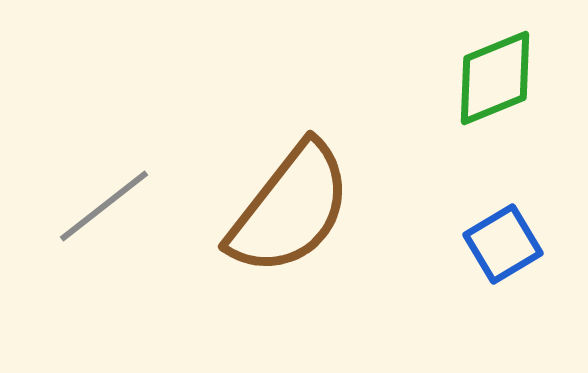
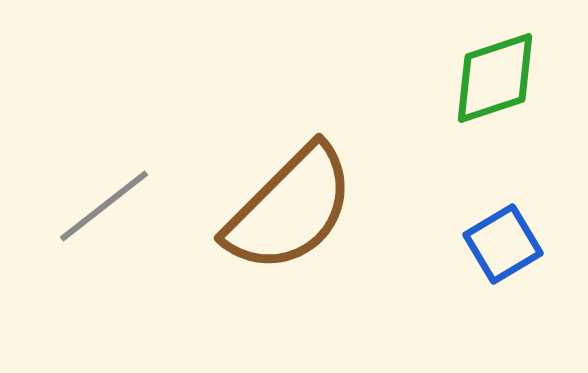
green diamond: rotated 4 degrees clockwise
brown semicircle: rotated 7 degrees clockwise
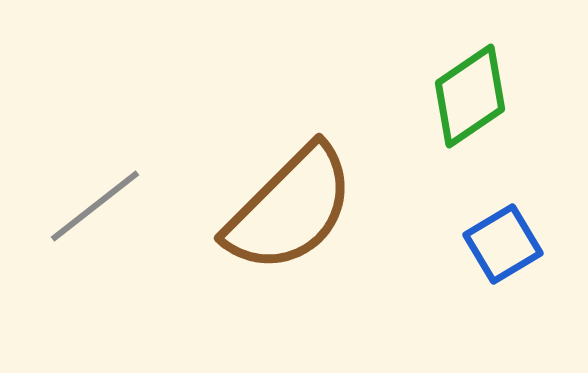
green diamond: moved 25 px left, 18 px down; rotated 16 degrees counterclockwise
gray line: moved 9 px left
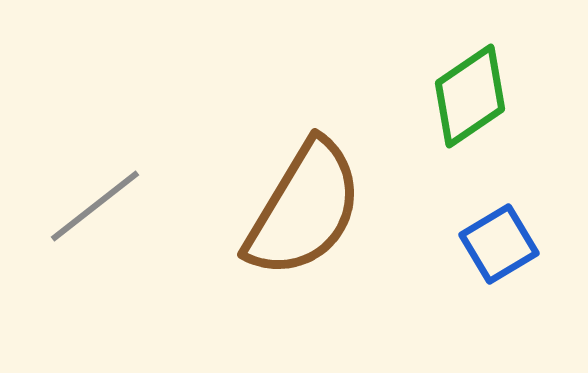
brown semicircle: moved 14 px right; rotated 14 degrees counterclockwise
blue square: moved 4 px left
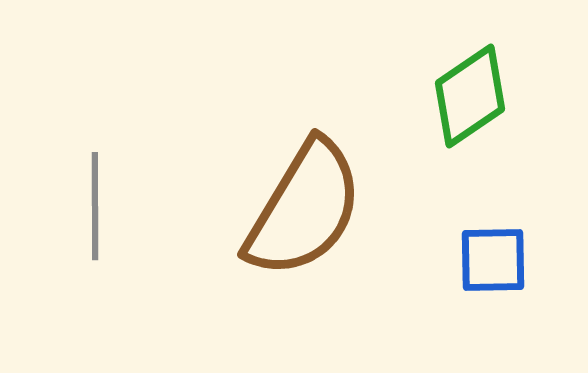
gray line: rotated 52 degrees counterclockwise
blue square: moved 6 px left, 16 px down; rotated 30 degrees clockwise
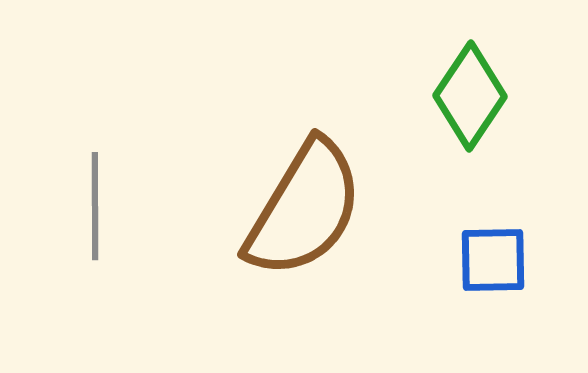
green diamond: rotated 22 degrees counterclockwise
